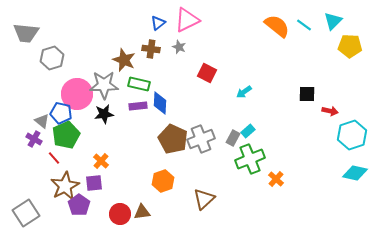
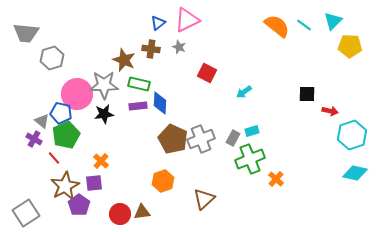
cyan rectangle at (248, 131): moved 4 px right; rotated 24 degrees clockwise
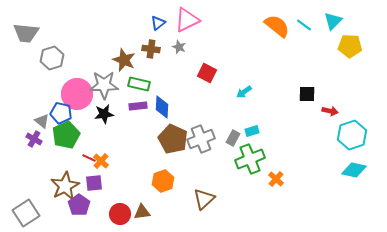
blue diamond at (160, 103): moved 2 px right, 4 px down
red line at (54, 158): moved 35 px right; rotated 24 degrees counterclockwise
cyan diamond at (355, 173): moved 1 px left, 3 px up
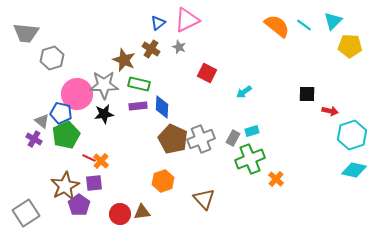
brown cross at (151, 49): rotated 24 degrees clockwise
brown triangle at (204, 199): rotated 30 degrees counterclockwise
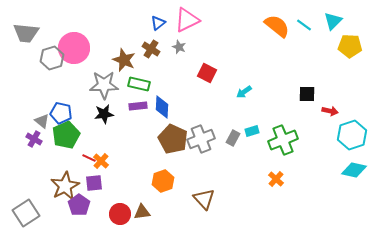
pink circle at (77, 94): moved 3 px left, 46 px up
green cross at (250, 159): moved 33 px right, 19 px up
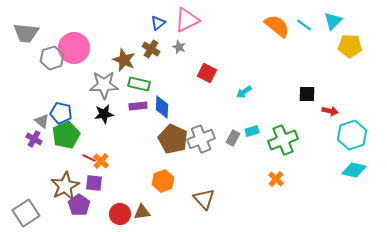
purple square at (94, 183): rotated 12 degrees clockwise
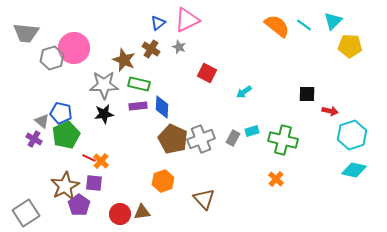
green cross at (283, 140): rotated 36 degrees clockwise
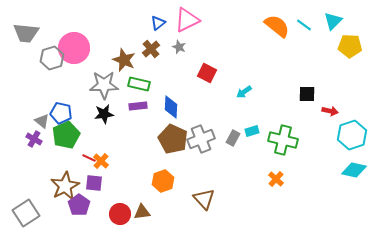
brown cross at (151, 49): rotated 18 degrees clockwise
blue diamond at (162, 107): moved 9 px right
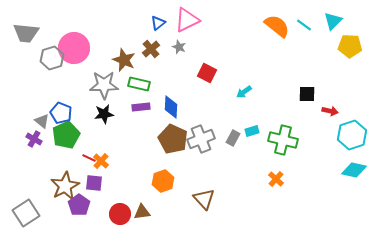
purple rectangle at (138, 106): moved 3 px right, 1 px down
blue pentagon at (61, 113): rotated 10 degrees clockwise
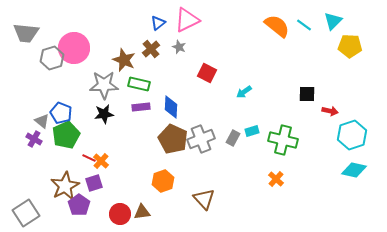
purple square at (94, 183): rotated 24 degrees counterclockwise
